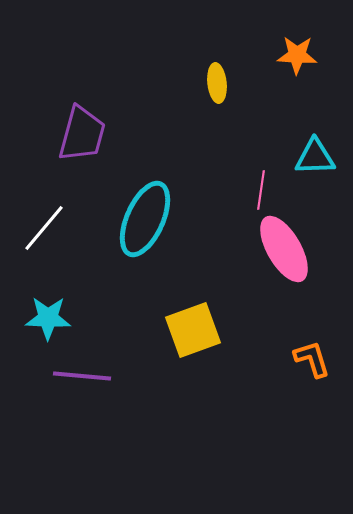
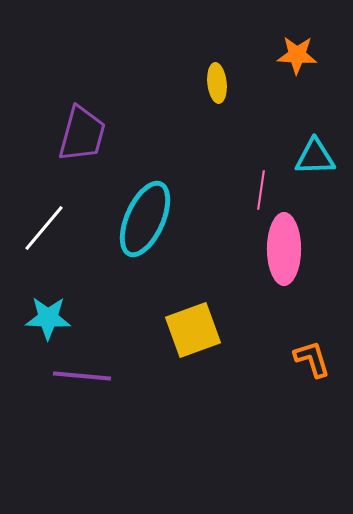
pink ellipse: rotated 30 degrees clockwise
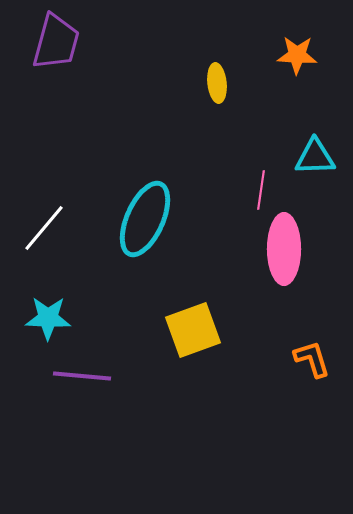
purple trapezoid: moved 26 px left, 92 px up
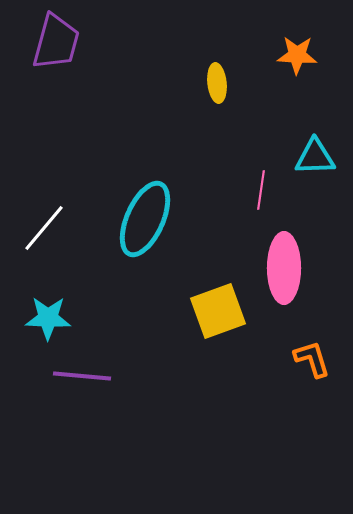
pink ellipse: moved 19 px down
yellow square: moved 25 px right, 19 px up
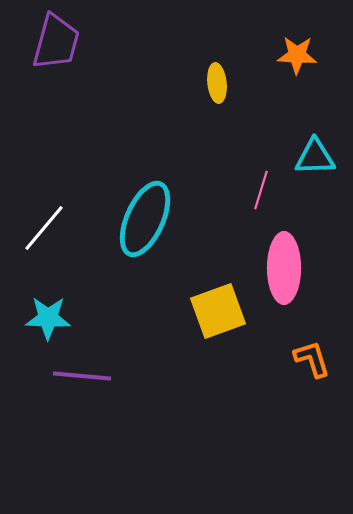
pink line: rotated 9 degrees clockwise
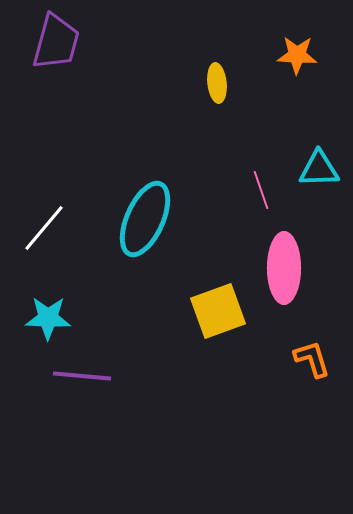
cyan triangle: moved 4 px right, 12 px down
pink line: rotated 36 degrees counterclockwise
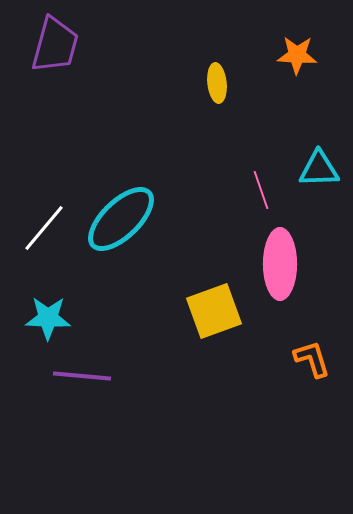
purple trapezoid: moved 1 px left, 3 px down
cyan ellipse: moved 24 px left; rotated 22 degrees clockwise
pink ellipse: moved 4 px left, 4 px up
yellow square: moved 4 px left
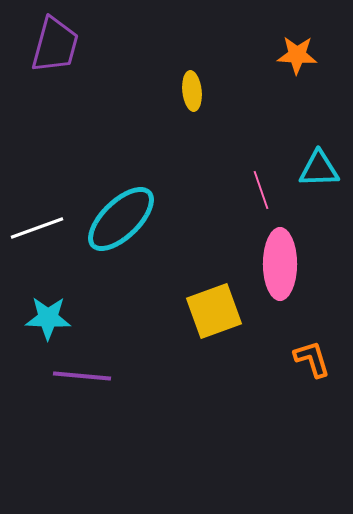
yellow ellipse: moved 25 px left, 8 px down
white line: moved 7 px left; rotated 30 degrees clockwise
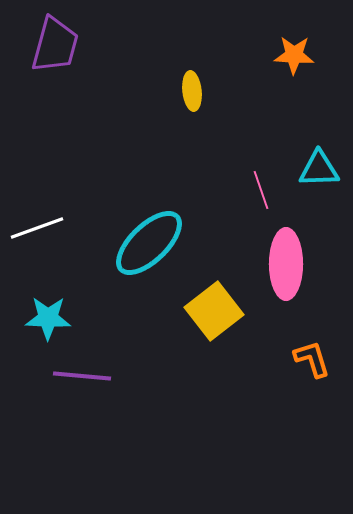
orange star: moved 3 px left
cyan ellipse: moved 28 px right, 24 px down
pink ellipse: moved 6 px right
yellow square: rotated 18 degrees counterclockwise
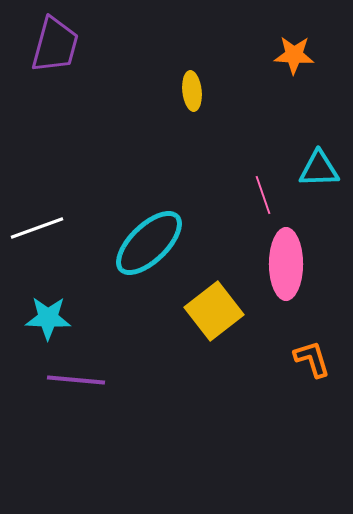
pink line: moved 2 px right, 5 px down
purple line: moved 6 px left, 4 px down
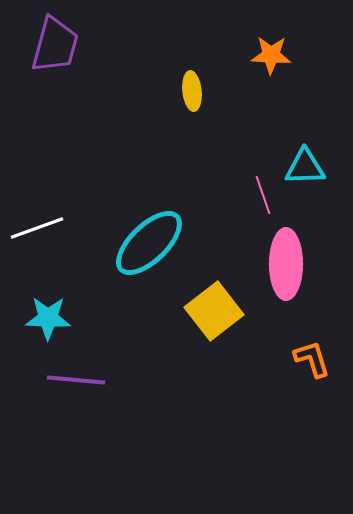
orange star: moved 23 px left
cyan triangle: moved 14 px left, 2 px up
